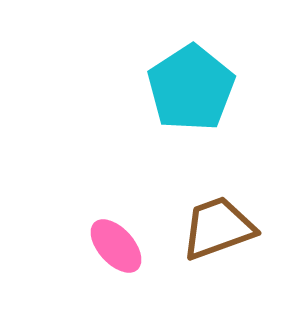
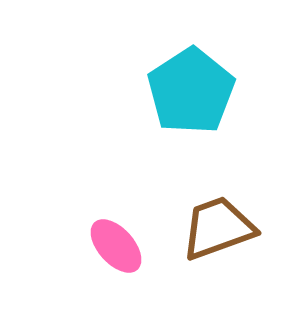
cyan pentagon: moved 3 px down
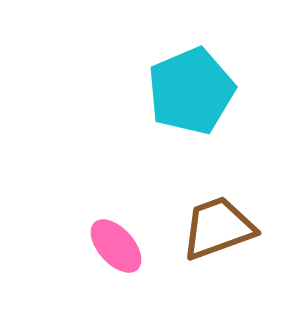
cyan pentagon: rotated 10 degrees clockwise
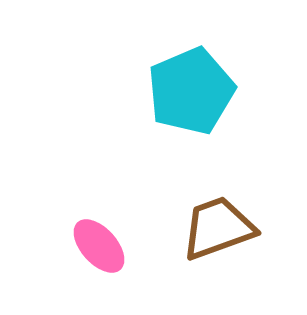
pink ellipse: moved 17 px left
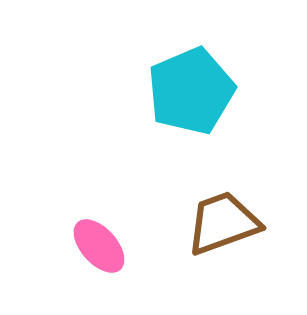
brown trapezoid: moved 5 px right, 5 px up
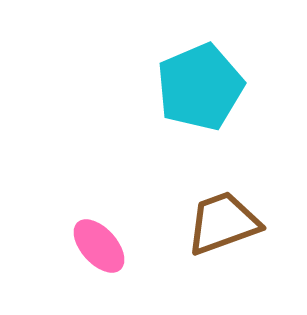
cyan pentagon: moved 9 px right, 4 px up
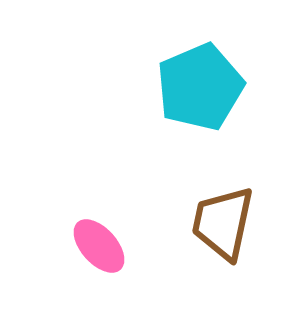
brown trapezoid: rotated 58 degrees counterclockwise
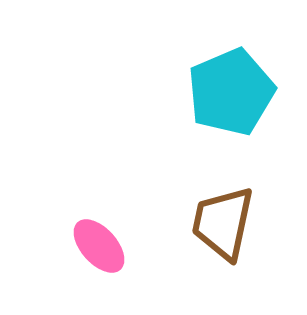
cyan pentagon: moved 31 px right, 5 px down
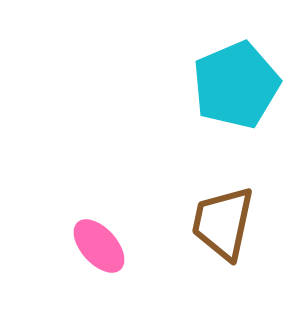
cyan pentagon: moved 5 px right, 7 px up
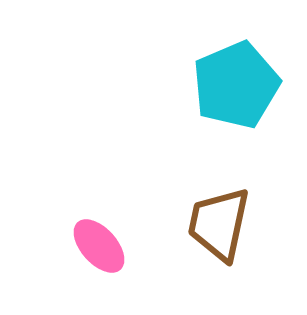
brown trapezoid: moved 4 px left, 1 px down
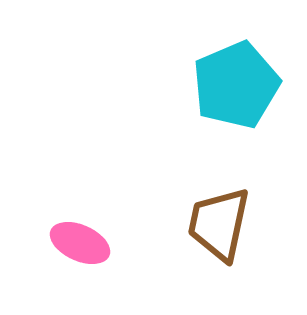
pink ellipse: moved 19 px left, 3 px up; rotated 24 degrees counterclockwise
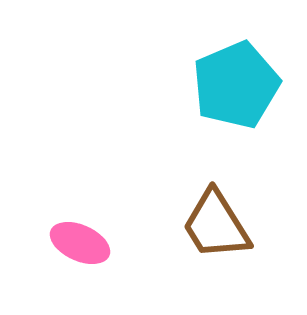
brown trapezoid: moved 3 px left, 1 px down; rotated 44 degrees counterclockwise
